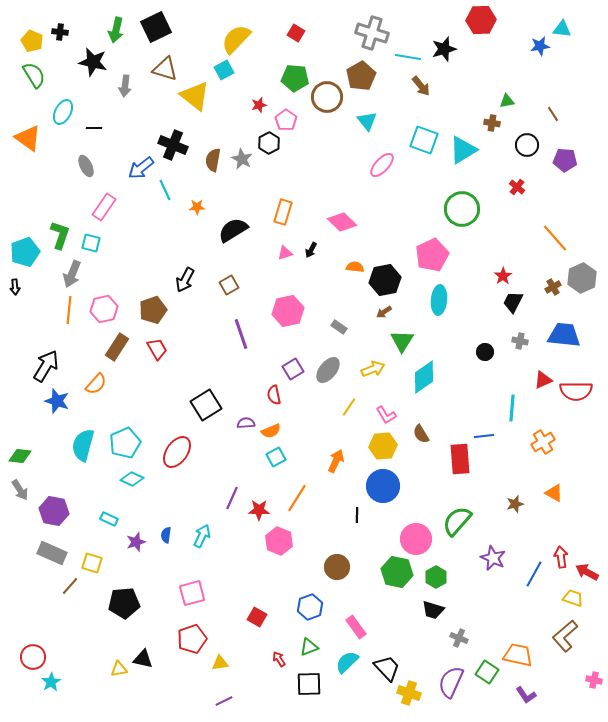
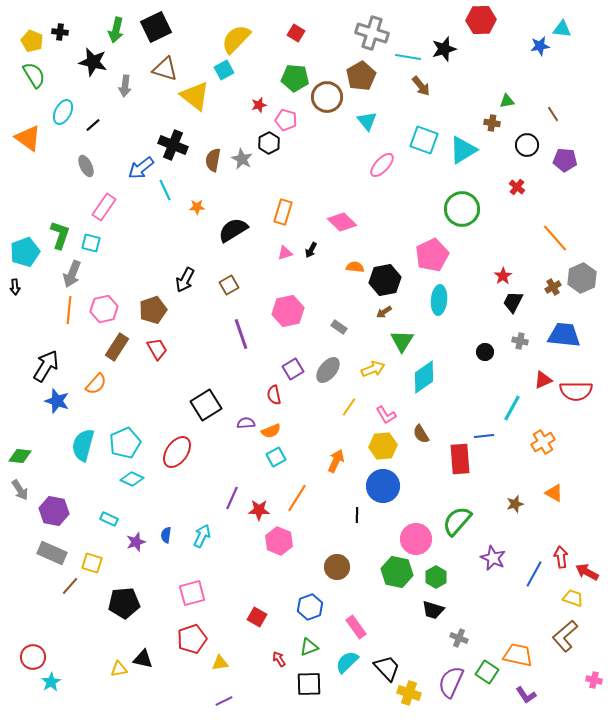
pink pentagon at (286, 120): rotated 20 degrees counterclockwise
black line at (94, 128): moved 1 px left, 3 px up; rotated 42 degrees counterclockwise
cyan line at (512, 408): rotated 24 degrees clockwise
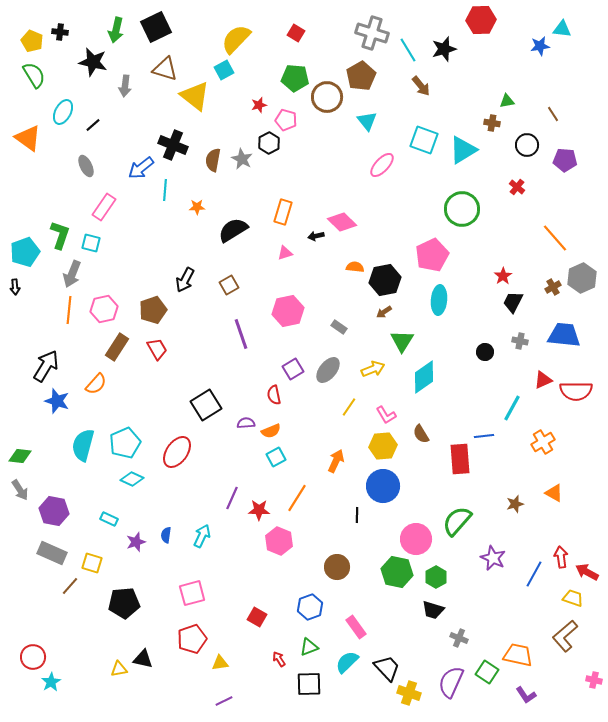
cyan line at (408, 57): moved 7 px up; rotated 50 degrees clockwise
cyan line at (165, 190): rotated 30 degrees clockwise
black arrow at (311, 250): moved 5 px right, 14 px up; rotated 49 degrees clockwise
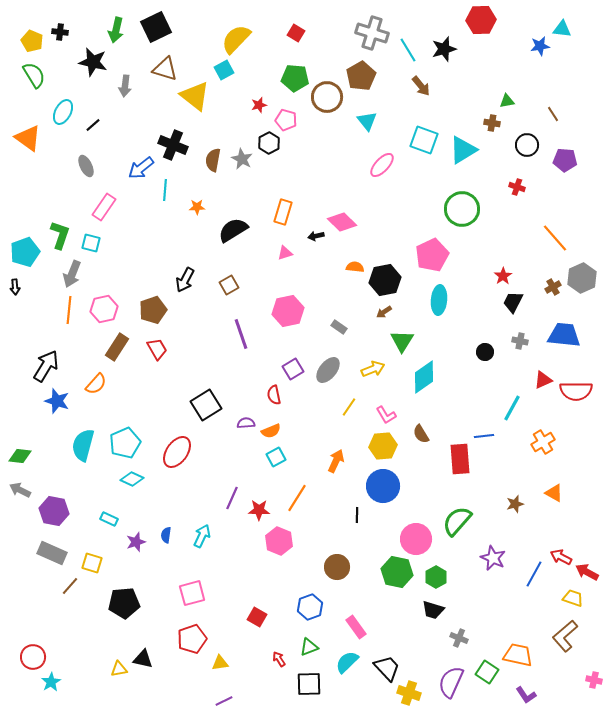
red cross at (517, 187): rotated 21 degrees counterclockwise
gray arrow at (20, 490): rotated 150 degrees clockwise
red arrow at (561, 557): rotated 55 degrees counterclockwise
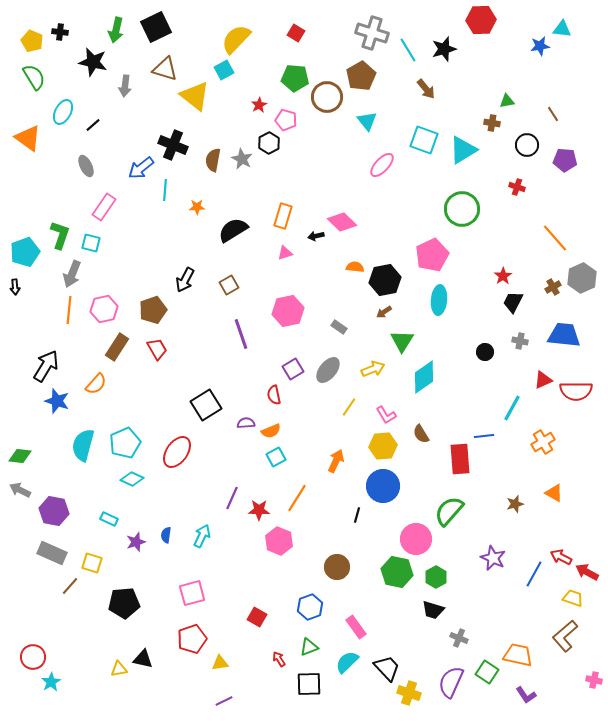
green semicircle at (34, 75): moved 2 px down
brown arrow at (421, 86): moved 5 px right, 3 px down
red star at (259, 105): rotated 14 degrees counterclockwise
orange rectangle at (283, 212): moved 4 px down
black line at (357, 515): rotated 14 degrees clockwise
green semicircle at (457, 521): moved 8 px left, 10 px up
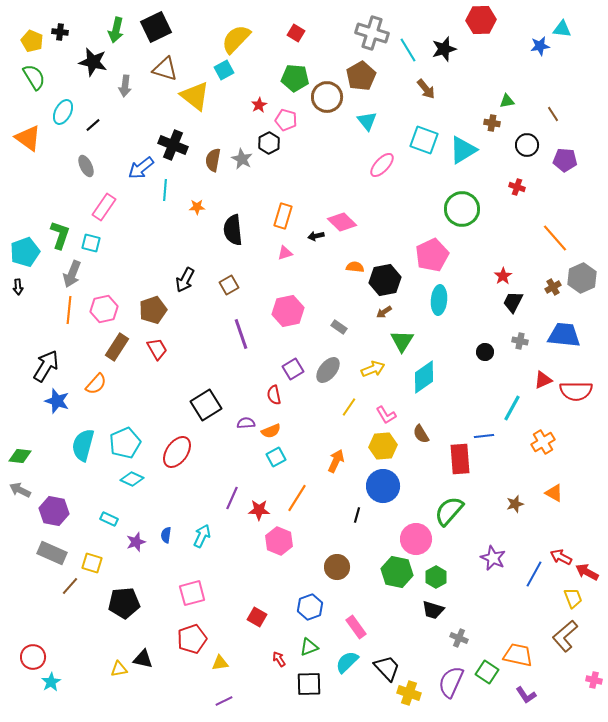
black semicircle at (233, 230): rotated 64 degrees counterclockwise
black arrow at (15, 287): moved 3 px right
yellow trapezoid at (573, 598): rotated 50 degrees clockwise
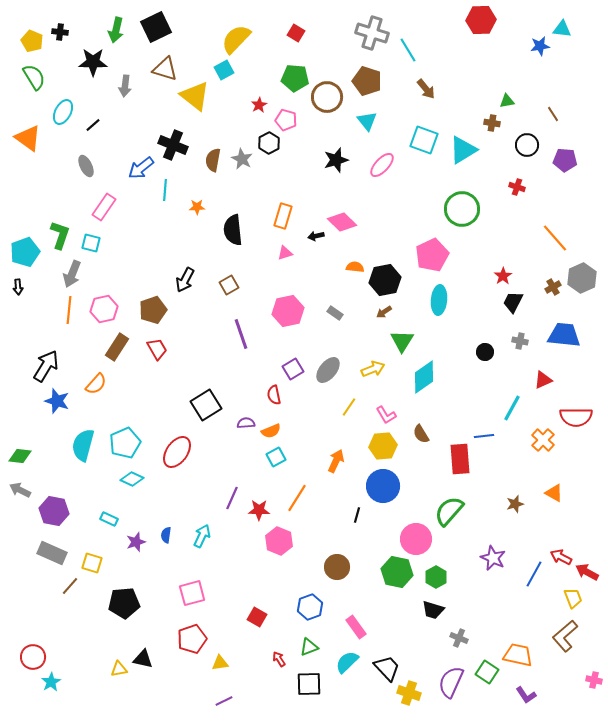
black star at (444, 49): moved 108 px left, 111 px down
black star at (93, 62): rotated 12 degrees counterclockwise
brown pentagon at (361, 76): moved 6 px right, 5 px down; rotated 24 degrees counterclockwise
gray rectangle at (339, 327): moved 4 px left, 14 px up
red semicircle at (576, 391): moved 26 px down
orange cross at (543, 442): moved 2 px up; rotated 15 degrees counterclockwise
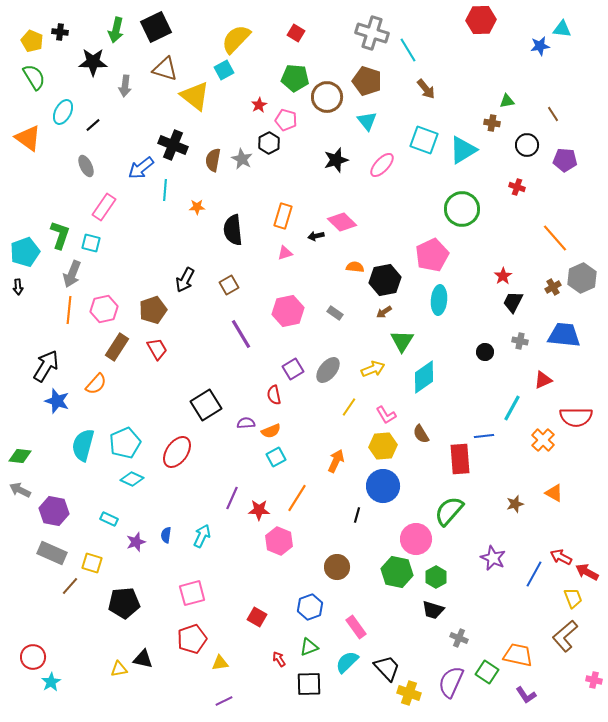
purple line at (241, 334): rotated 12 degrees counterclockwise
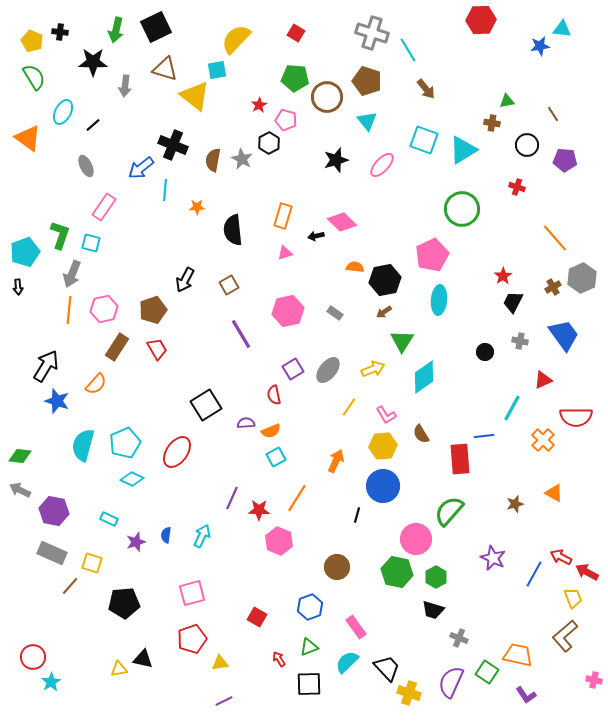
cyan square at (224, 70): moved 7 px left; rotated 18 degrees clockwise
blue trapezoid at (564, 335): rotated 48 degrees clockwise
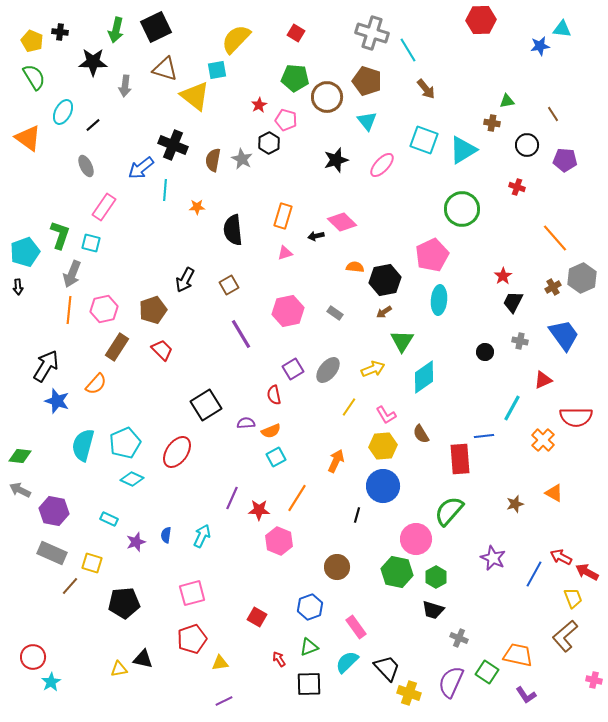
red trapezoid at (157, 349): moved 5 px right, 1 px down; rotated 15 degrees counterclockwise
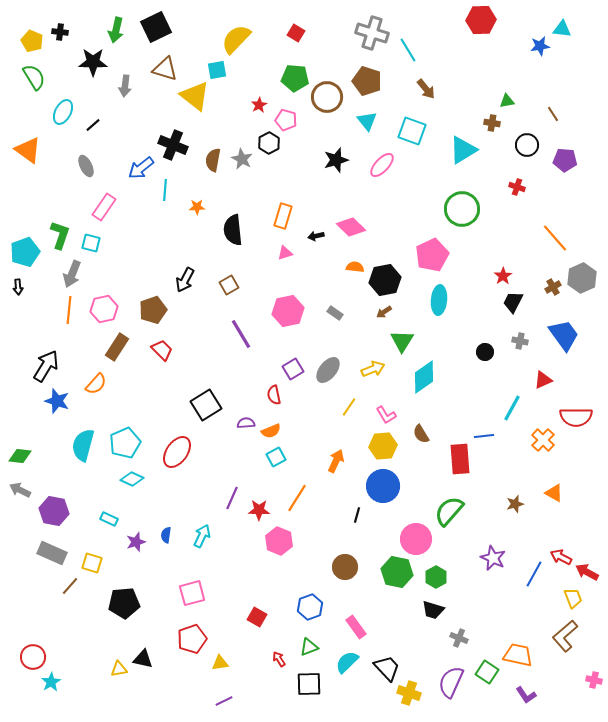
orange triangle at (28, 138): moved 12 px down
cyan square at (424, 140): moved 12 px left, 9 px up
pink diamond at (342, 222): moved 9 px right, 5 px down
brown circle at (337, 567): moved 8 px right
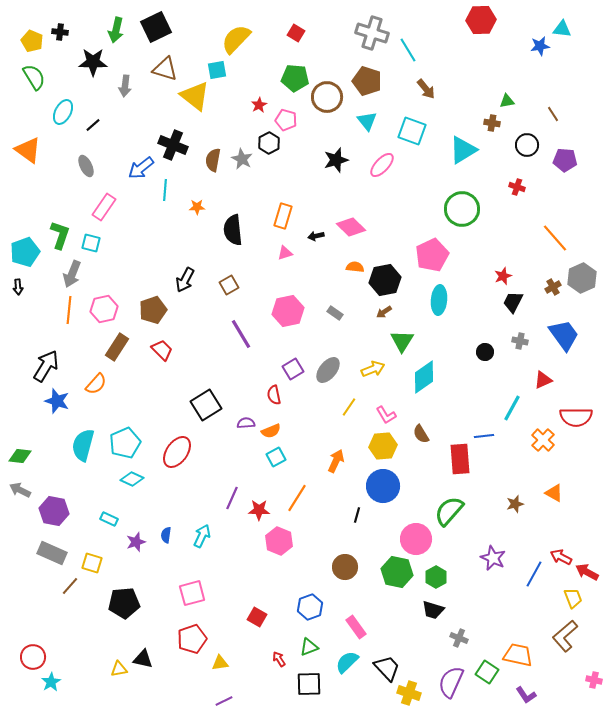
red star at (503, 276): rotated 12 degrees clockwise
